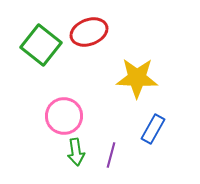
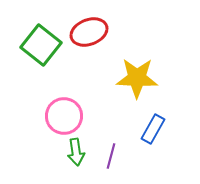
purple line: moved 1 px down
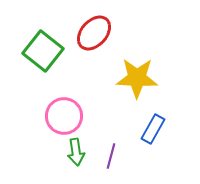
red ellipse: moved 5 px right, 1 px down; rotated 27 degrees counterclockwise
green square: moved 2 px right, 6 px down
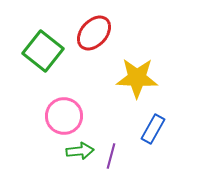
green arrow: moved 4 px right, 1 px up; rotated 88 degrees counterclockwise
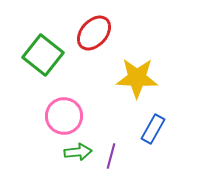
green square: moved 4 px down
green arrow: moved 2 px left, 1 px down
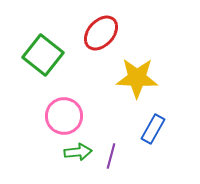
red ellipse: moved 7 px right
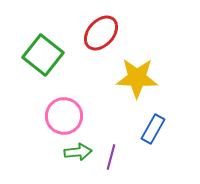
purple line: moved 1 px down
